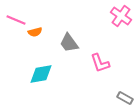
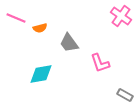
pink line: moved 2 px up
orange semicircle: moved 5 px right, 4 px up
gray rectangle: moved 3 px up
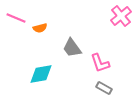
pink cross: rotated 15 degrees clockwise
gray trapezoid: moved 3 px right, 5 px down
gray rectangle: moved 21 px left, 7 px up
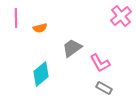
pink line: rotated 66 degrees clockwise
gray trapezoid: rotated 90 degrees clockwise
pink L-shape: rotated 10 degrees counterclockwise
cyan diamond: rotated 30 degrees counterclockwise
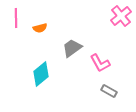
gray rectangle: moved 5 px right, 3 px down
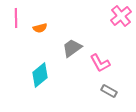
cyan diamond: moved 1 px left, 1 px down
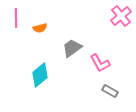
gray rectangle: moved 1 px right
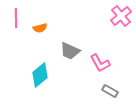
gray trapezoid: moved 2 px left, 3 px down; rotated 120 degrees counterclockwise
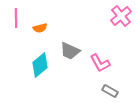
cyan diamond: moved 10 px up
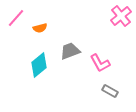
pink line: rotated 42 degrees clockwise
gray trapezoid: rotated 135 degrees clockwise
cyan diamond: moved 1 px left
